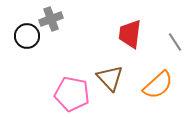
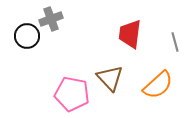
gray line: rotated 18 degrees clockwise
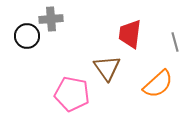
gray cross: rotated 15 degrees clockwise
brown triangle: moved 3 px left, 10 px up; rotated 8 degrees clockwise
orange semicircle: moved 1 px up
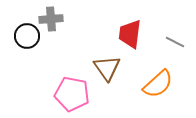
gray line: rotated 48 degrees counterclockwise
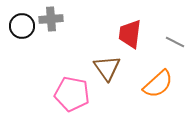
black circle: moved 5 px left, 10 px up
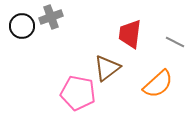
gray cross: moved 2 px up; rotated 15 degrees counterclockwise
brown triangle: rotated 28 degrees clockwise
pink pentagon: moved 6 px right, 1 px up
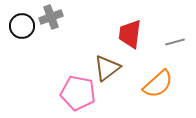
gray line: rotated 42 degrees counterclockwise
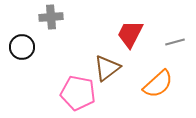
gray cross: rotated 15 degrees clockwise
black circle: moved 21 px down
red trapezoid: rotated 20 degrees clockwise
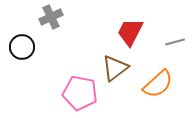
gray cross: rotated 20 degrees counterclockwise
red trapezoid: moved 2 px up
brown triangle: moved 8 px right
pink pentagon: moved 2 px right
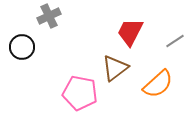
gray cross: moved 2 px left, 1 px up
gray line: moved 1 px up; rotated 18 degrees counterclockwise
